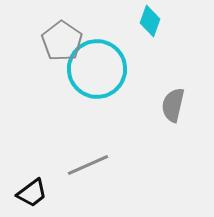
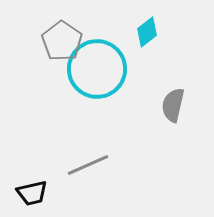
cyan diamond: moved 3 px left, 11 px down; rotated 32 degrees clockwise
black trapezoid: rotated 24 degrees clockwise
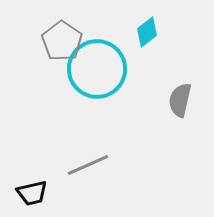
gray semicircle: moved 7 px right, 5 px up
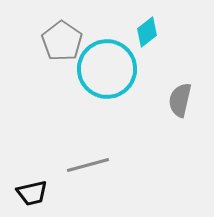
cyan circle: moved 10 px right
gray line: rotated 9 degrees clockwise
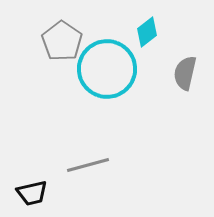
gray semicircle: moved 5 px right, 27 px up
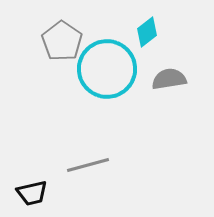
gray semicircle: moved 16 px left, 6 px down; rotated 68 degrees clockwise
